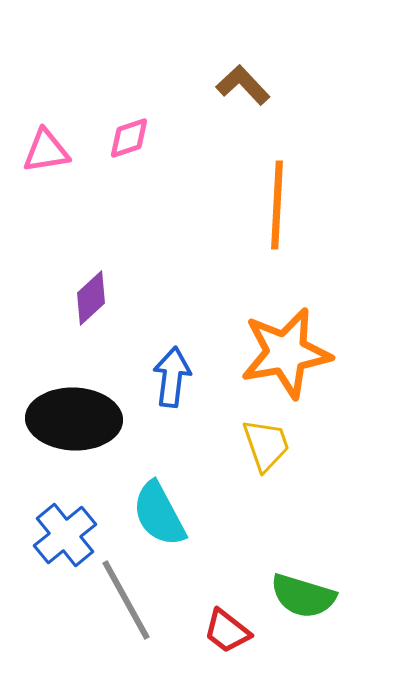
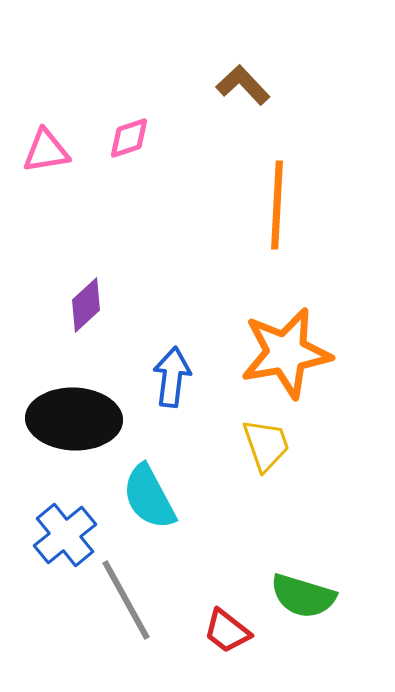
purple diamond: moved 5 px left, 7 px down
cyan semicircle: moved 10 px left, 17 px up
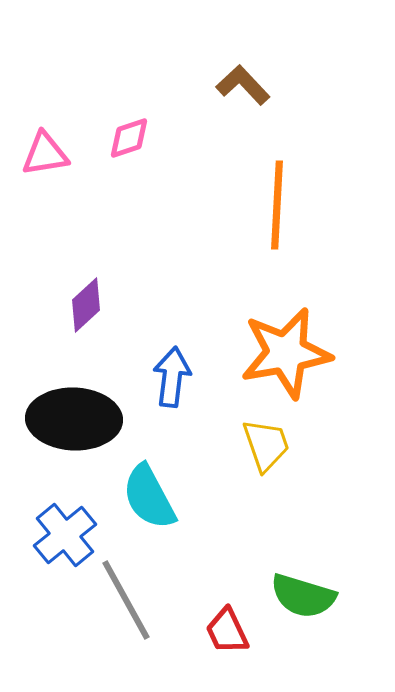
pink triangle: moved 1 px left, 3 px down
red trapezoid: rotated 27 degrees clockwise
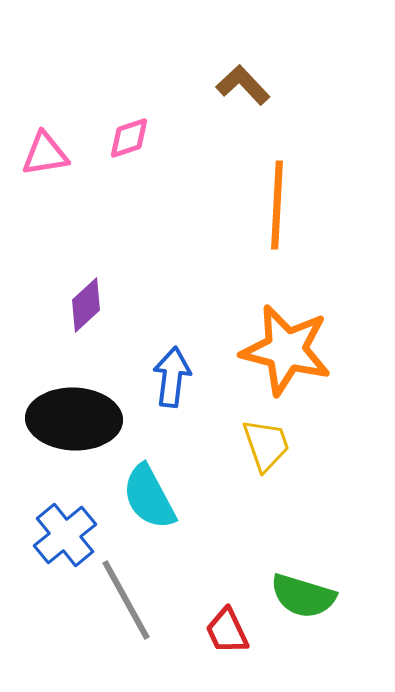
orange star: moved 3 px up; rotated 24 degrees clockwise
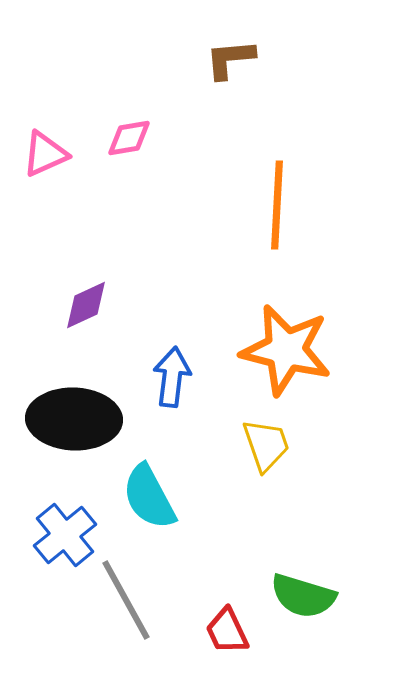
brown L-shape: moved 13 px left, 26 px up; rotated 52 degrees counterclockwise
pink diamond: rotated 9 degrees clockwise
pink triangle: rotated 15 degrees counterclockwise
purple diamond: rotated 18 degrees clockwise
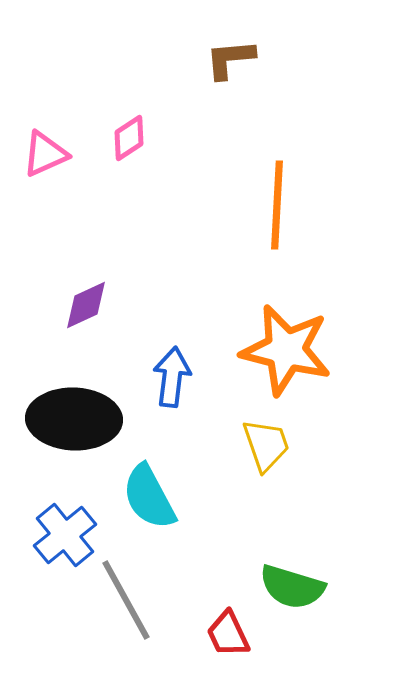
pink diamond: rotated 24 degrees counterclockwise
green semicircle: moved 11 px left, 9 px up
red trapezoid: moved 1 px right, 3 px down
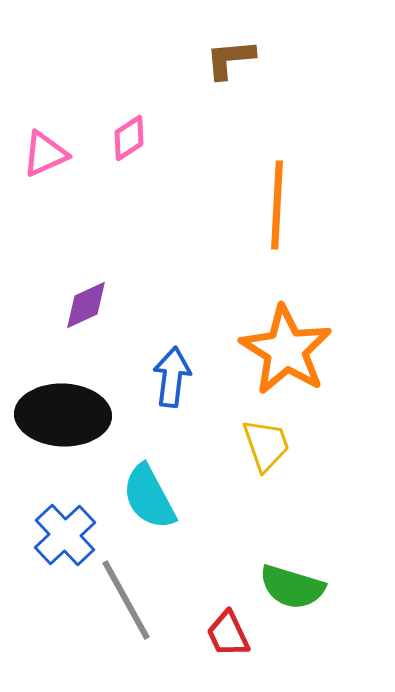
orange star: rotated 18 degrees clockwise
black ellipse: moved 11 px left, 4 px up
blue cross: rotated 4 degrees counterclockwise
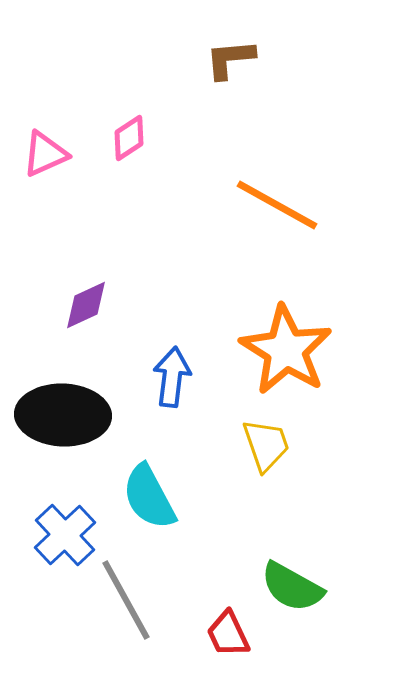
orange line: rotated 64 degrees counterclockwise
green semicircle: rotated 12 degrees clockwise
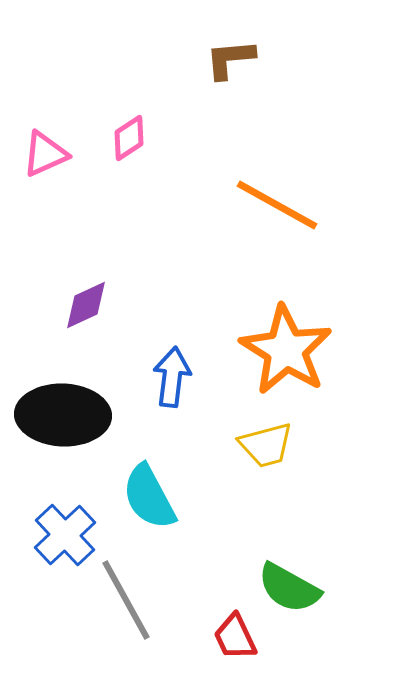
yellow trapezoid: rotated 94 degrees clockwise
green semicircle: moved 3 px left, 1 px down
red trapezoid: moved 7 px right, 3 px down
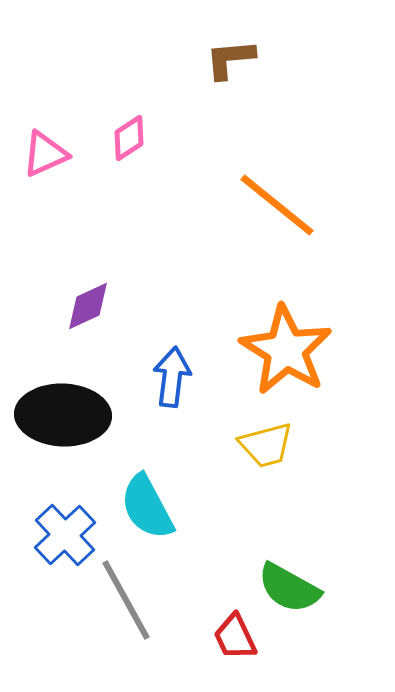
orange line: rotated 10 degrees clockwise
purple diamond: moved 2 px right, 1 px down
cyan semicircle: moved 2 px left, 10 px down
